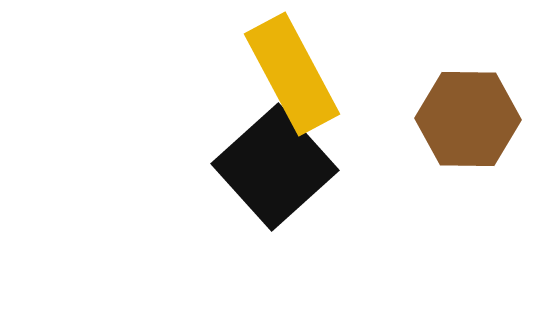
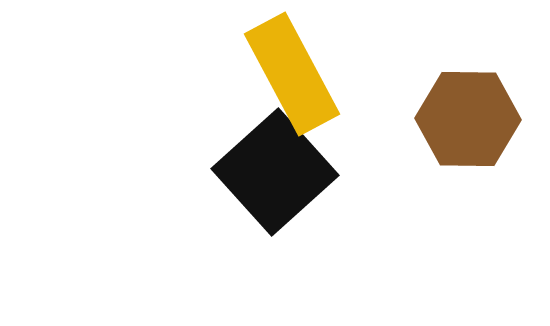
black square: moved 5 px down
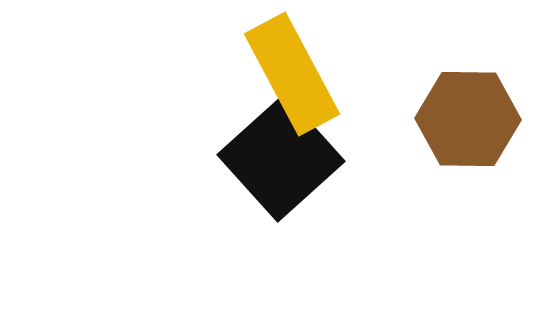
black square: moved 6 px right, 14 px up
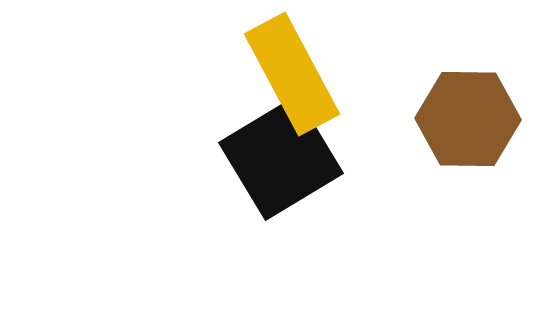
black square: rotated 11 degrees clockwise
